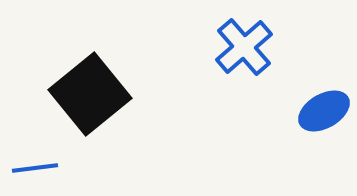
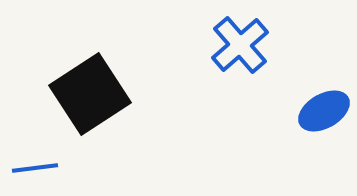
blue cross: moved 4 px left, 2 px up
black square: rotated 6 degrees clockwise
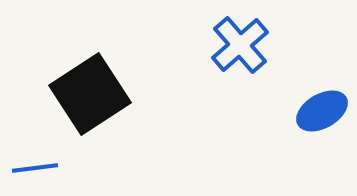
blue ellipse: moved 2 px left
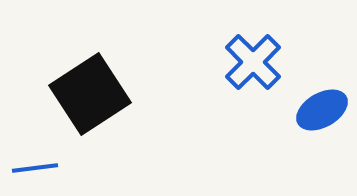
blue cross: moved 13 px right, 17 px down; rotated 4 degrees counterclockwise
blue ellipse: moved 1 px up
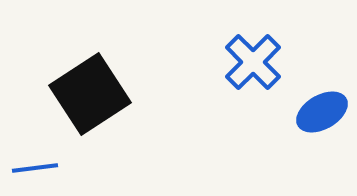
blue ellipse: moved 2 px down
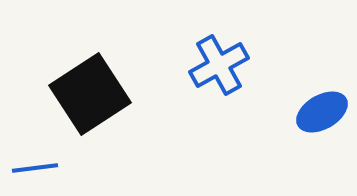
blue cross: moved 34 px left, 3 px down; rotated 16 degrees clockwise
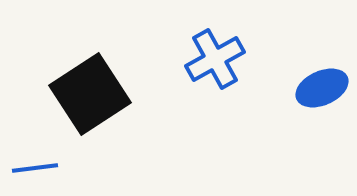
blue cross: moved 4 px left, 6 px up
blue ellipse: moved 24 px up; rotated 6 degrees clockwise
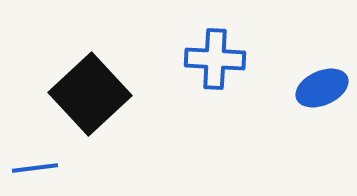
blue cross: rotated 32 degrees clockwise
black square: rotated 10 degrees counterclockwise
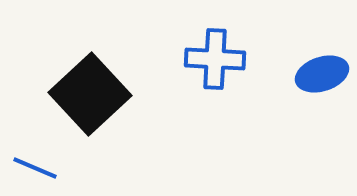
blue ellipse: moved 14 px up; rotated 6 degrees clockwise
blue line: rotated 30 degrees clockwise
